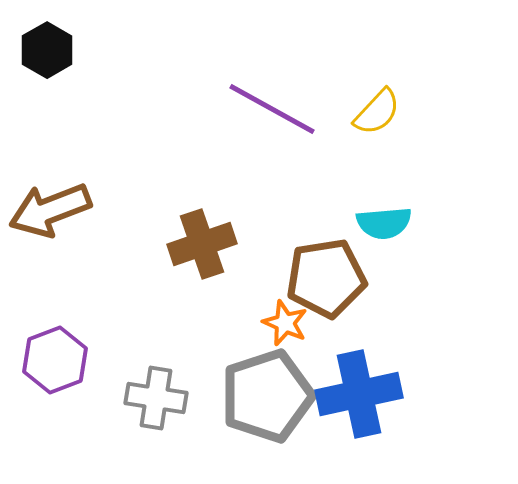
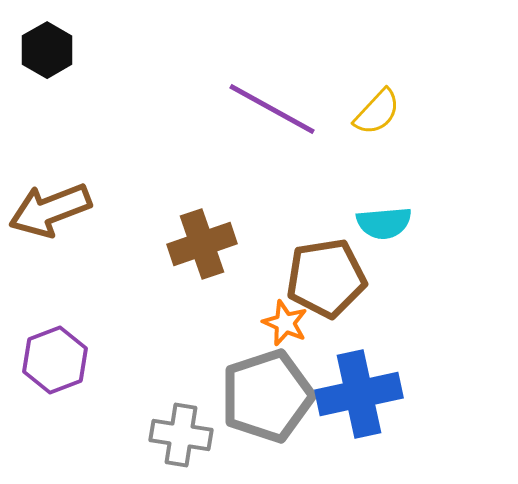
gray cross: moved 25 px right, 37 px down
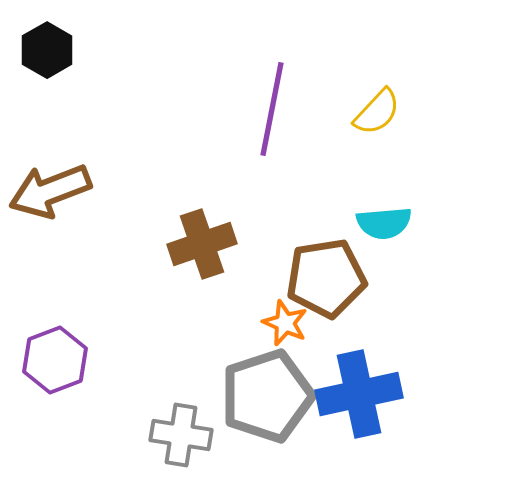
purple line: rotated 72 degrees clockwise
brown arrow: moved 19 px up
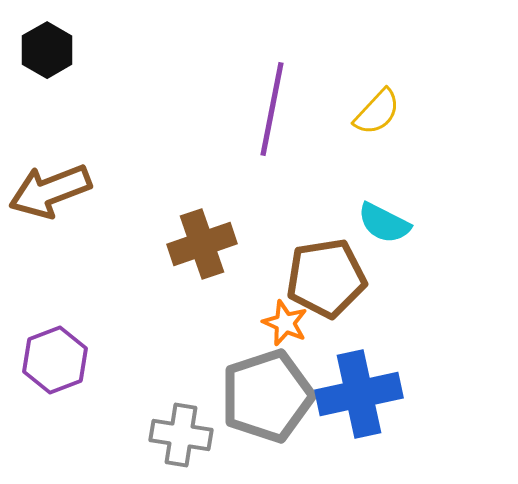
cyan semicircle: rotated 32 degrees clockwise
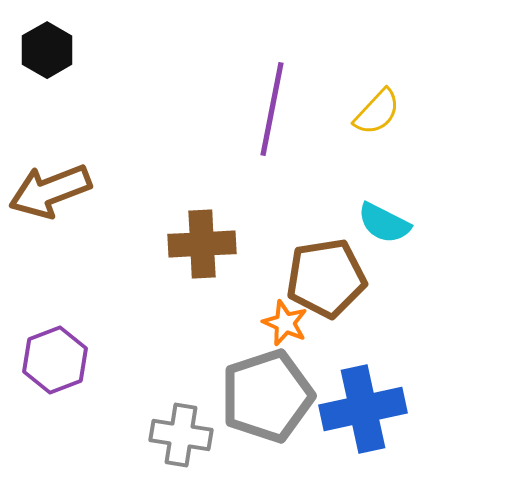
brown cross: rotated 16 degrees clockwise
blue cross: moved 4 px right, 15 px down
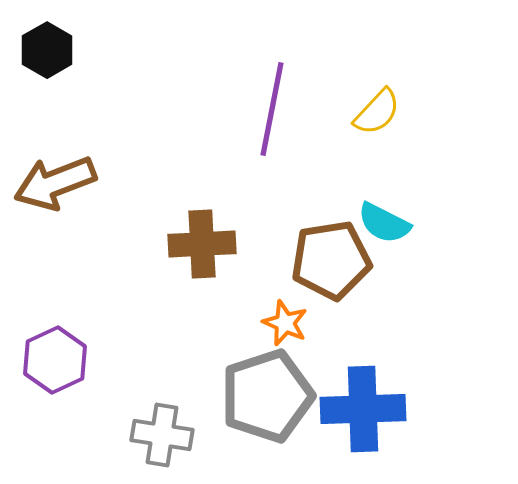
brown arrow: moved 5 px right, 8 px up
brown pentagon: moved 5 px right, 18 px up
purple hexagon: rotated 4 degrees counterclockwise
blue cross: rotated 10 degrees clockwise
gray cross: moved 19 px left
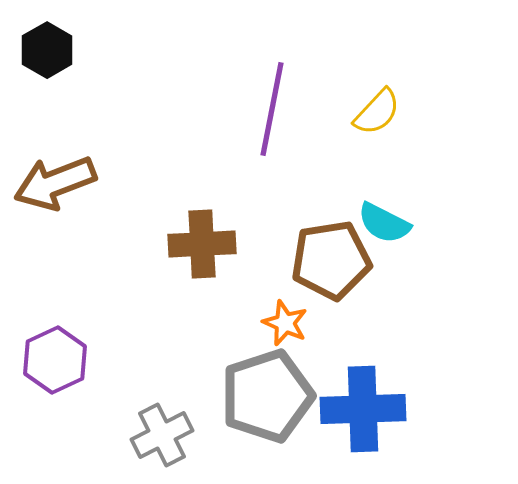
gray cross: rotated 36 degrees counterclockwise
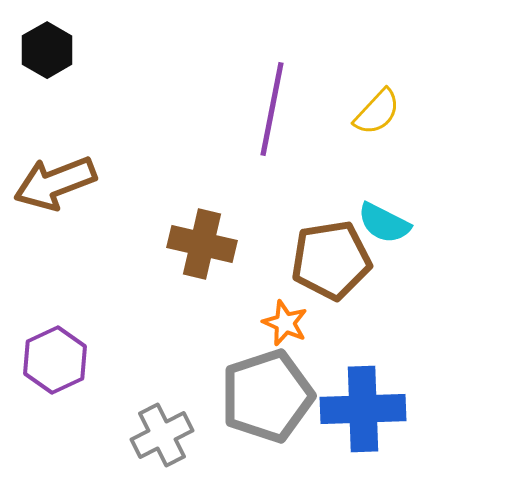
brown cross: rotated 16 degrees clockwise
